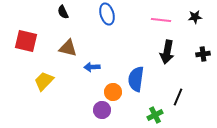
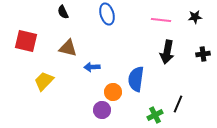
black line: moved 7 px down
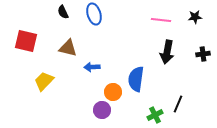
blue ellipse: moved 13 px left
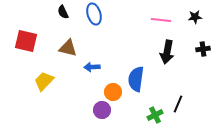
black cross: moved 5 px up
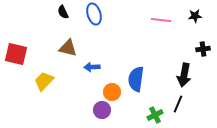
black star: moved 1 px up
red square: moved 10 px left, 13 px down
black arrow: moved 17 px right, 23 px down
orange circle: moved 1 px left
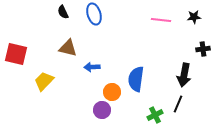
black star: moved 1 px left, 1 px down
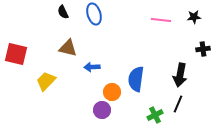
black arrow: moved 4 px left
yellow trapezoid: moved 2 px right
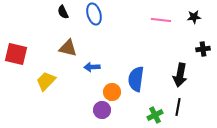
black line: moved 3 px down; rotated 12 degrees counterclockwise
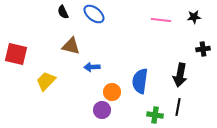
blue ellipse: rotated 35 degrees counterclockwise
brown triangle: moved 3 px right, 2 px up
blue semicircle: moved 4 px right, 2 px down
green cross: rotated 35 degrees clockwise
